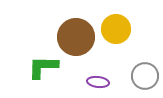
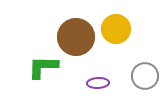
purple ellipse: moved 1 px down; rotated 10 degrees counterclockwise
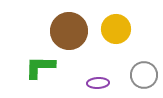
brown circle: moved 7 px left, 6 px up
green L-shape: moved 3 px left
gray circle: moved 1 px left, 1 px up
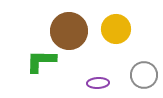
green L-shape: moved 1 px right, 6 px up
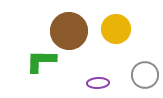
gray circle: moved 1 px right
